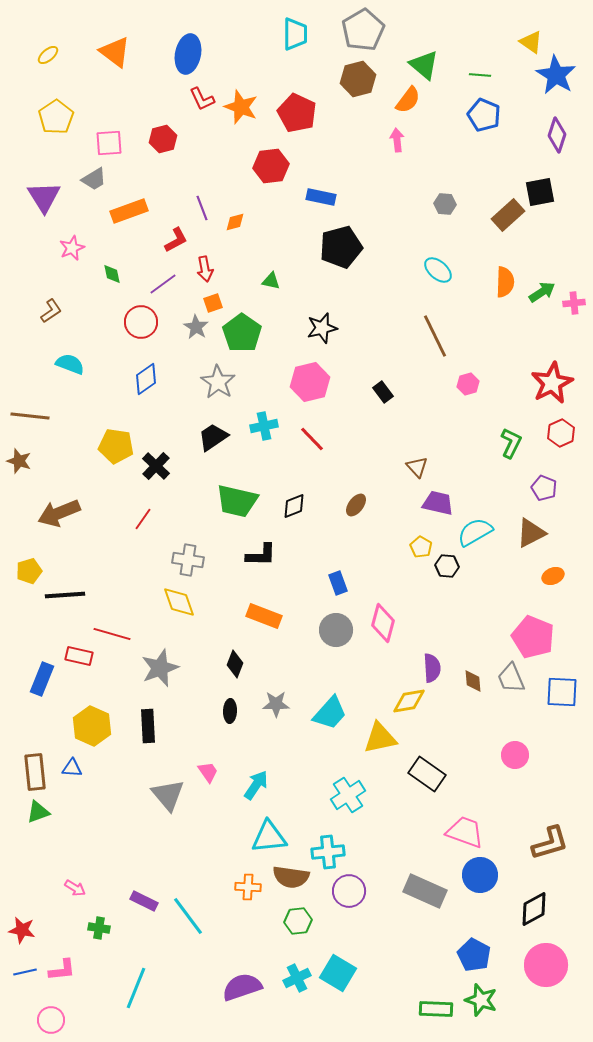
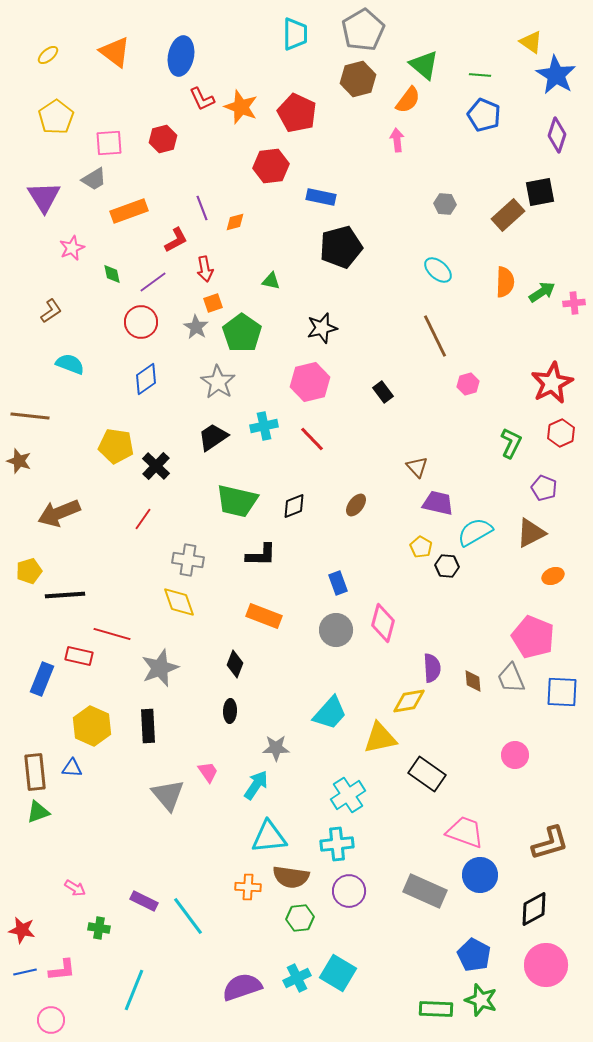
blue ellipse at (188, 54): moved 7 px left, 2 px down
purple line at (163, 284): moved 10 px left, 2 px up
gray star at (276, 704): moved 44 px down
cyan cross at (328, 852): moved 9 px right, 8 px up
green hexagon at (298, 921): moved 2 px right, 3 px up
cyan line at (136, 988): moved 2 px left, 2 px down
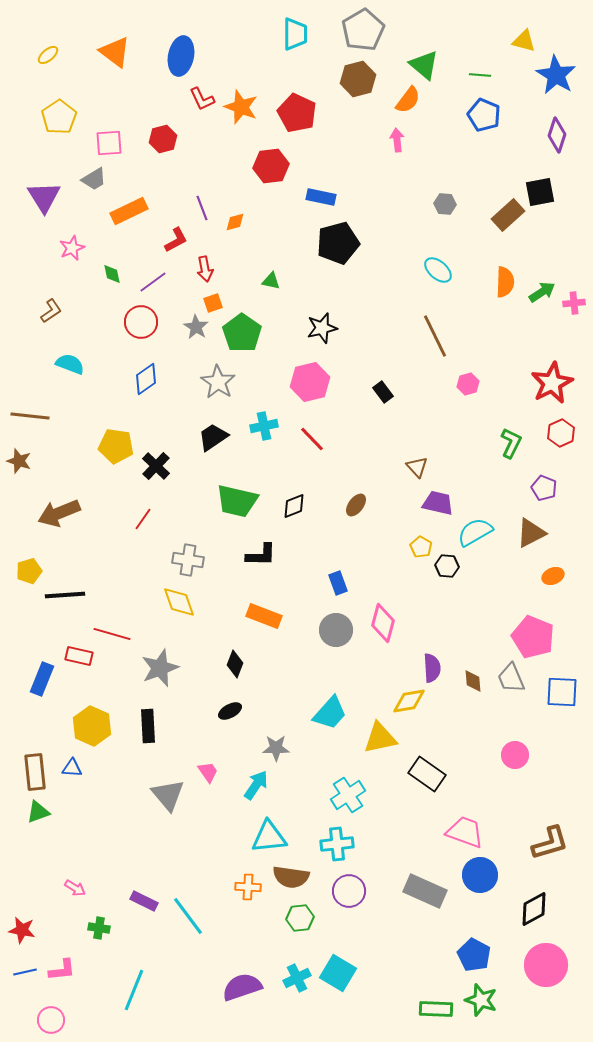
yellow triangle at (531, 42): moved 7 px left, 1 px up; rotated 20 degrees counterclockwise
yellow pentagon at (56, 117): moved 3 px right
orange rectangle at (129, 211): rotated 6 degrees counterclockwise
black pentagon at (341, 247): moved 3 px left, 4 px up
black ellipse at (230, 711): rotated 60 degrees clockwise
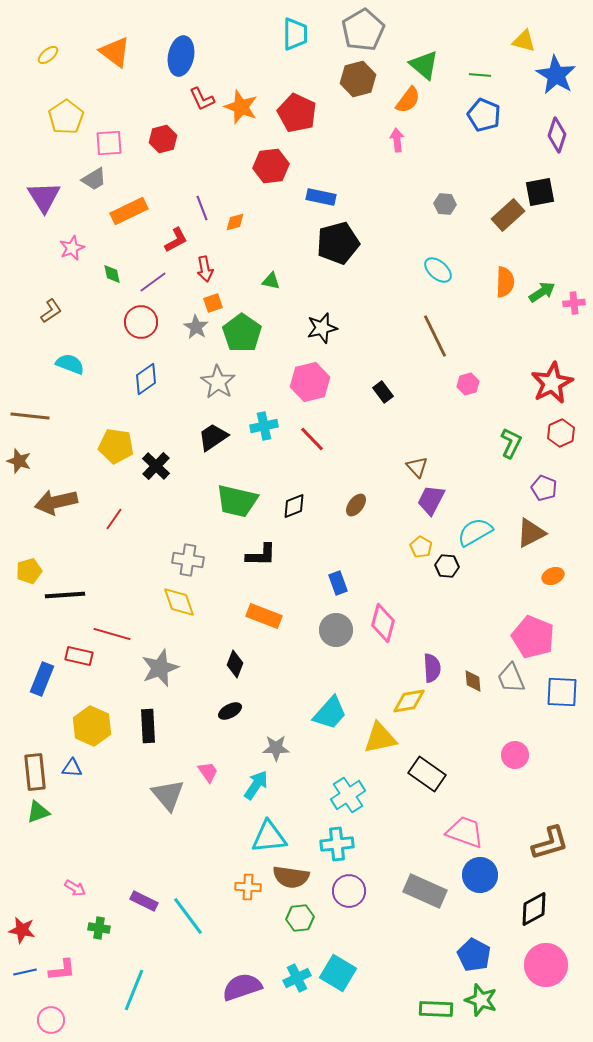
yellow pentagon at (59, 117): moved 7 px right
purple trapezoid at (438, 503): moved 7 px left, 3 px up; rotated 76 degrees counterclockwise
brown arrow at (59, 513): moved 3 px left, 11 px up; rotated 9 degrees clockwise
red line at (143, 519): moved 29 px left
